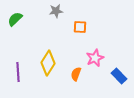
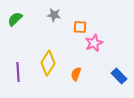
gray star: moved 2 px left, 4 px down; rotated 16 degrees clockwise
pink star: moved 1 px left, 15 px up
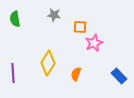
green semicircle: rotated 56 degrees counterclockwise
purple line: moved 5 px left, 1 px down
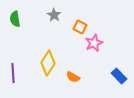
gray star: rotated 24 degrees clockwise
orange square: rotated 24 degrees clockwise
orange semicircle: moved 3 px left, 3 px down; rotated 80 degrees counterclockwise
